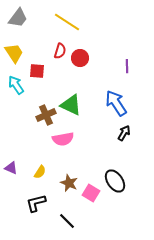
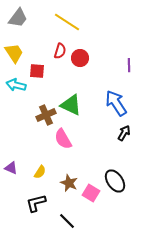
purple line: moved 2 px right, 1 px up
cyan arrow: rotated 42 degrees counterclockwise
pink semicircle: rotated 70 degrees clockwise
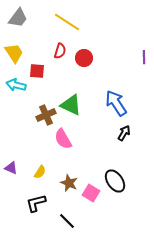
red circle: moved 4 px right
purple line: moved 15 px right, 8 px up
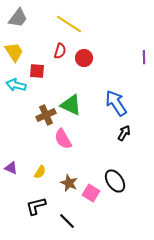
yellow line: moved 2 px right, 2 px down
yellow trapezoid: moved 1 px up
black L-shape: moved 3 px down
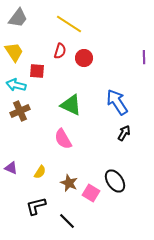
blue arrow: moved 1 px right, 1 px up
brown cross: moved 26 px left, 4 px up
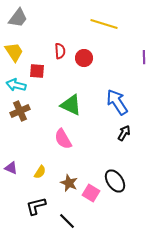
yellow line: moved 35 px right; rotated 16 degrees counterclockwise
red semicircle: rotated 21 degrees counterclockwise
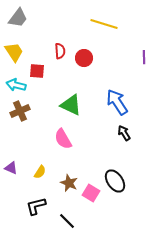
black arrow: rotated 63 degrees counterclockwise
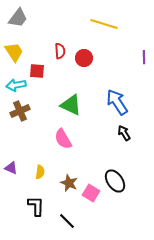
cyan arrow: rotated 24 degrees counterclockwise
yellow semicircle: rotated 24 degrees counterclockwise
black L-shape: rotated 105 degrees clockwise
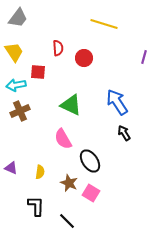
red semicircle: moved 2 px left, 3 px up
purple line: rotated 16 degrees clockwise
red square: moved 1 px right, 1 px down
black ellipse: moved 25 px left, 20 px up
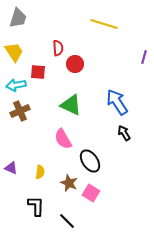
gray trapezoid: rotated 20 degrees counterclockwise
red circle: moved 9 px left, 6 px down
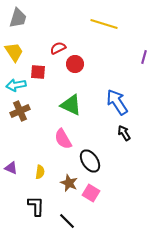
red semicircle: rotated 112 degrees counterclockwise
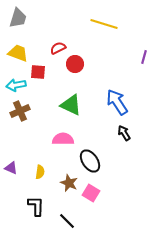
yellow trapezoid: moved 4 px right, 1 px down; rotated 35 degrees counterclockwise
pink semicircle: rotated 120 degrees clockwise
